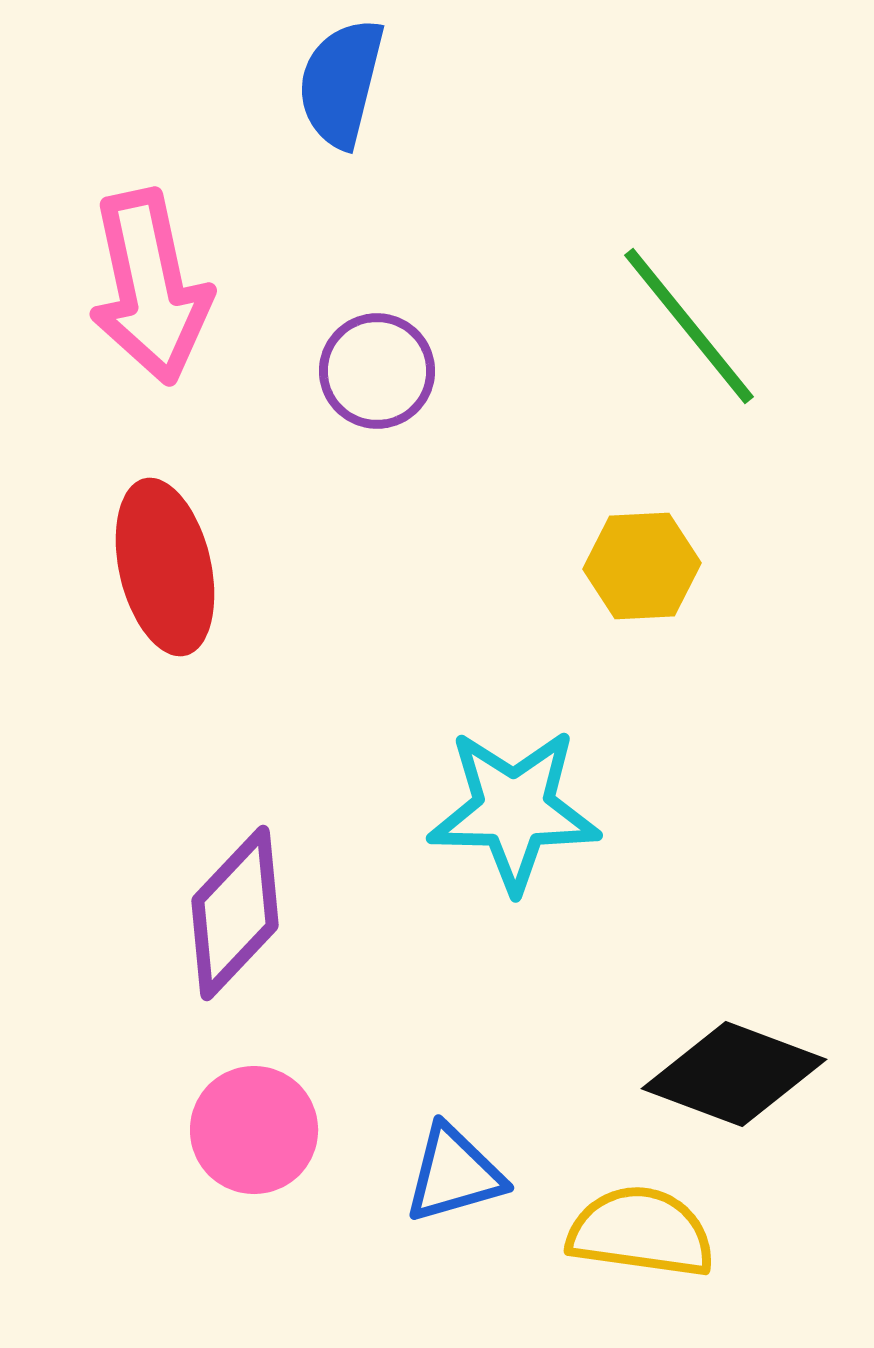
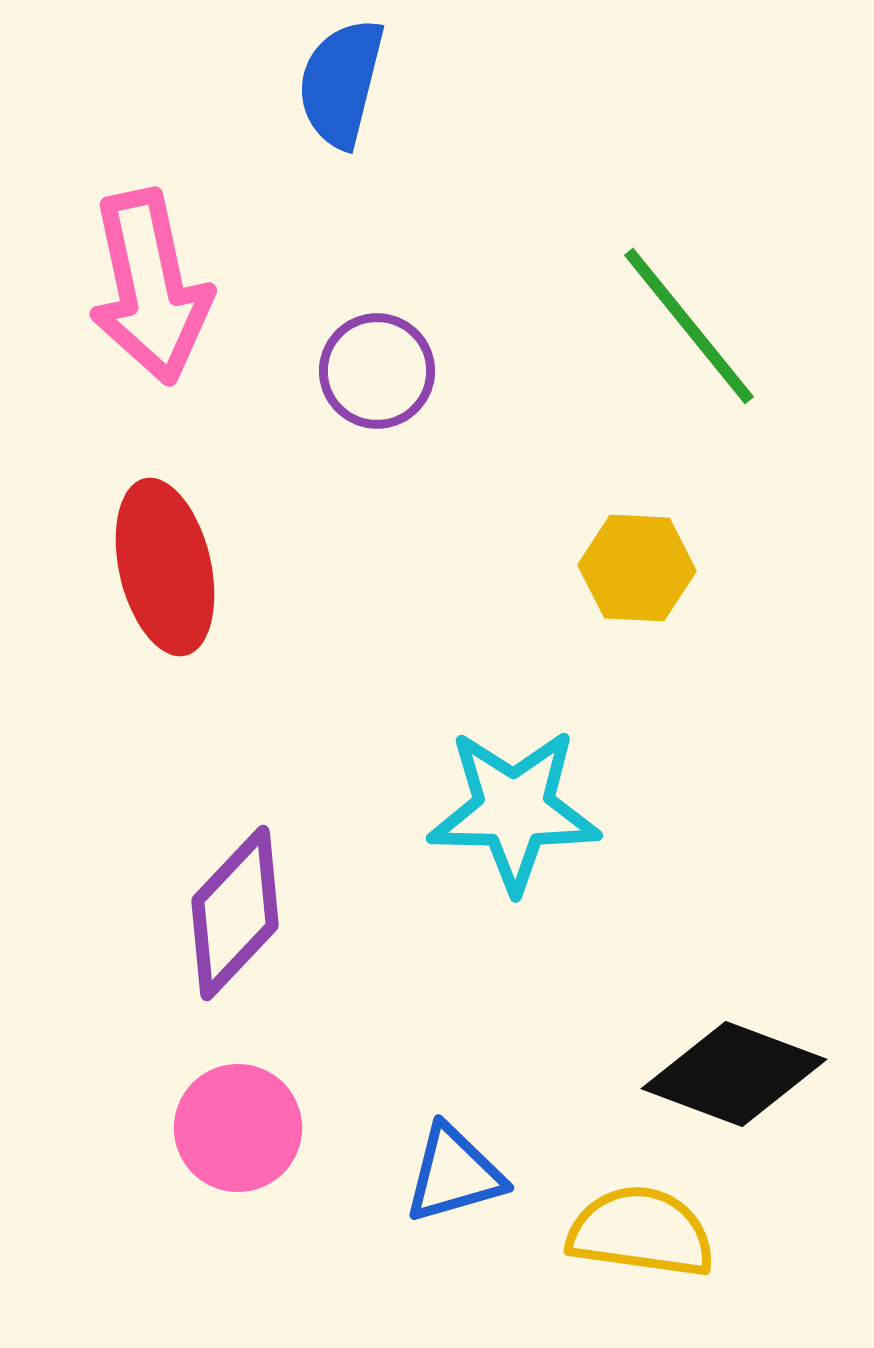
yellow hexagon: moved 5 px left, 2 px down; rotated 6 degrees clockwise
pink circle: moved 16 px left, 2 px up
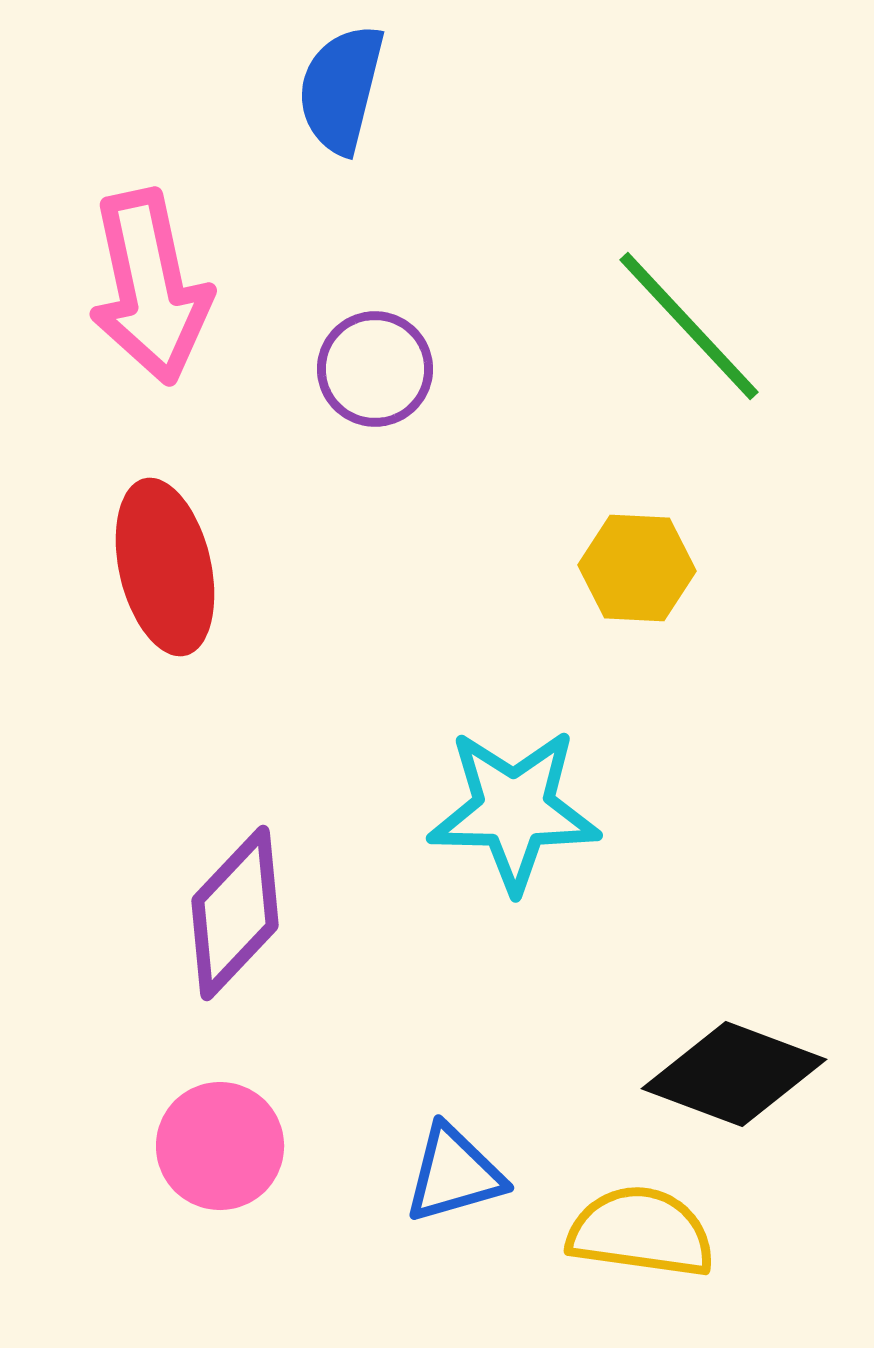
blue semicircle: moved 6 px down
green line: rotated 4 degrees counterclockwise
purple circle: moved 2 px left, 2 px up
pink circle: moved 18 px left, 18 px down
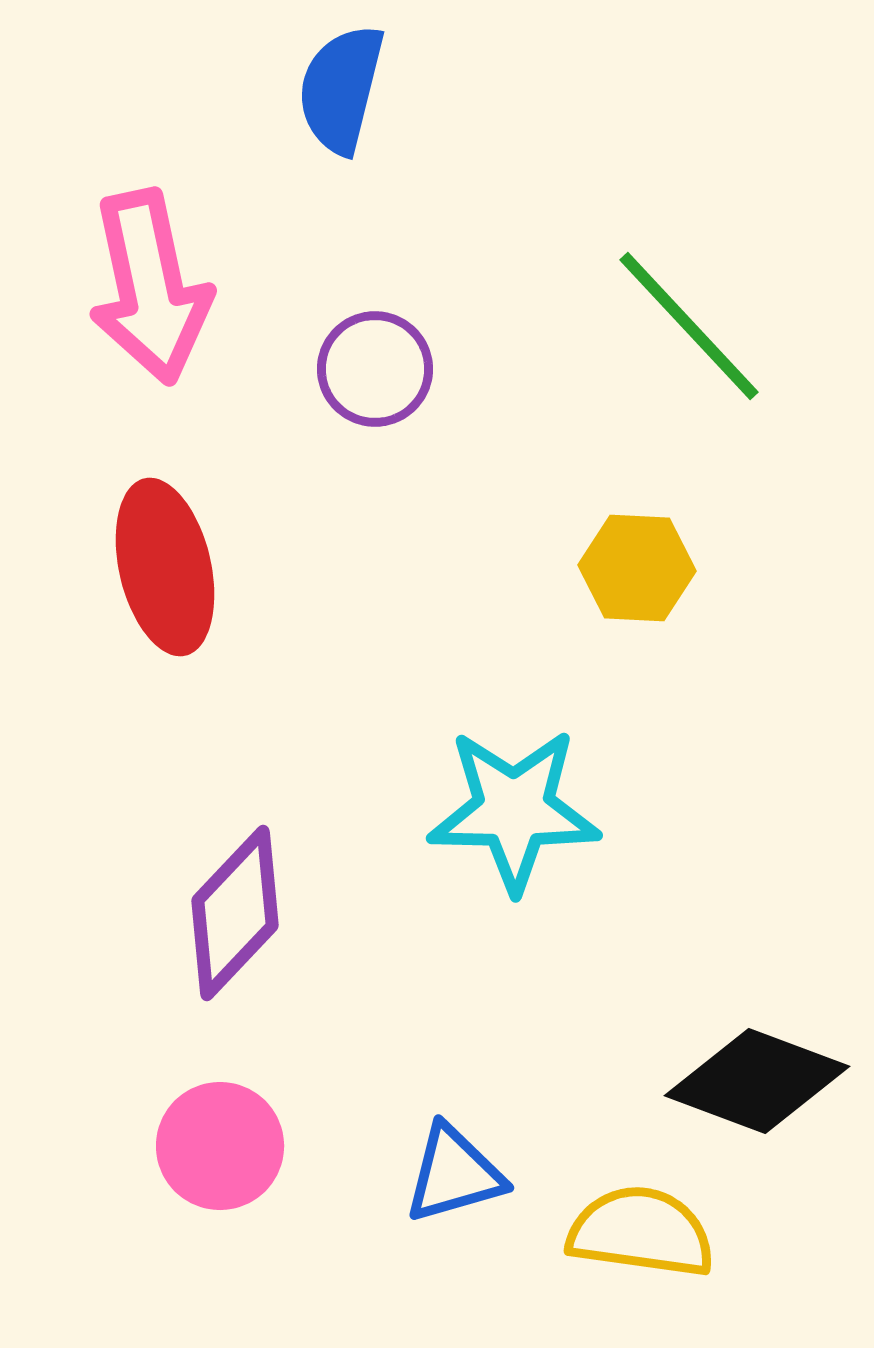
black diamond: moved 23 px right, 7 px down
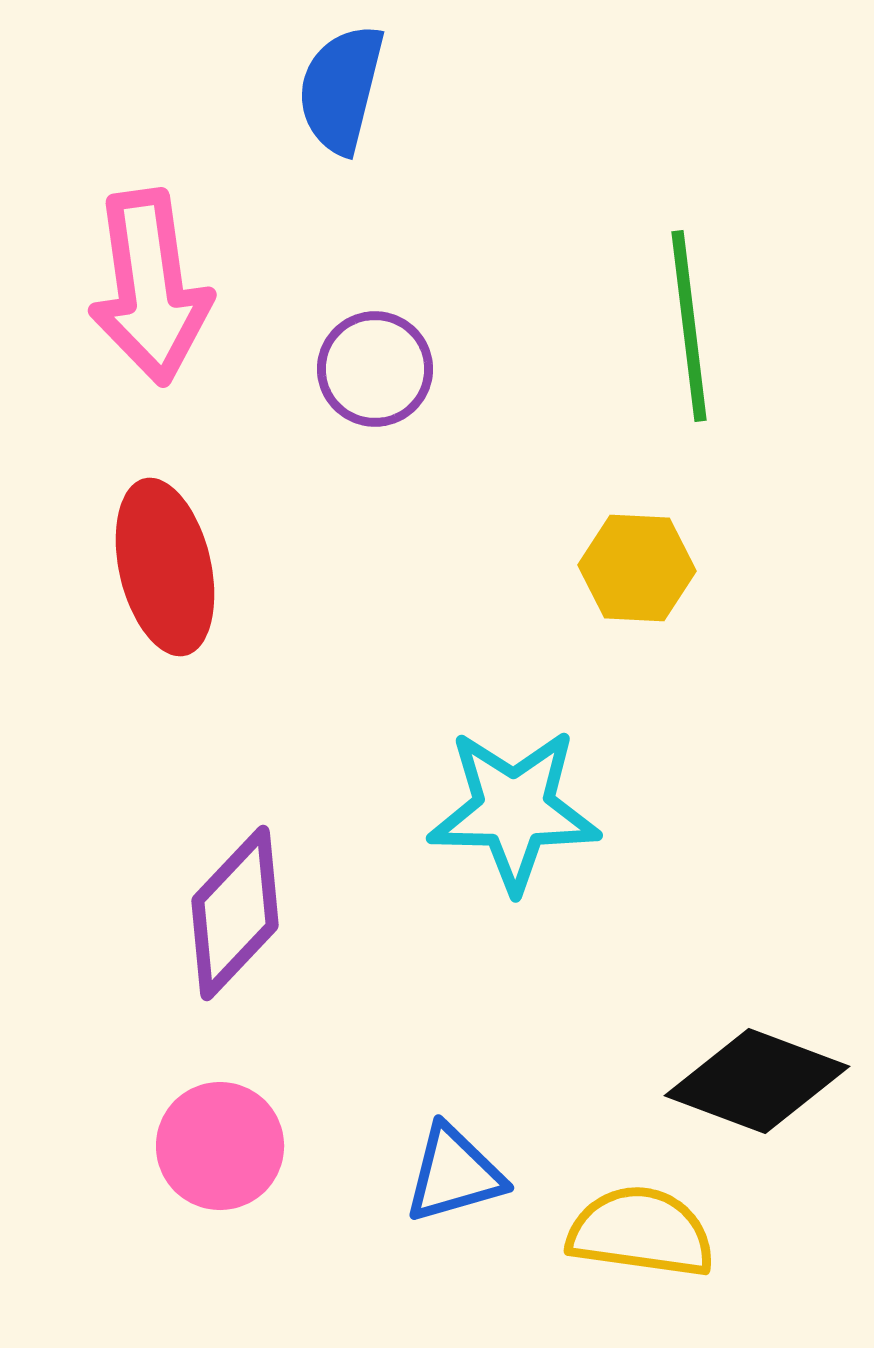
pink arrow: rotated 4 degrees clockwise
green line: rotated 36 degrees clockwise
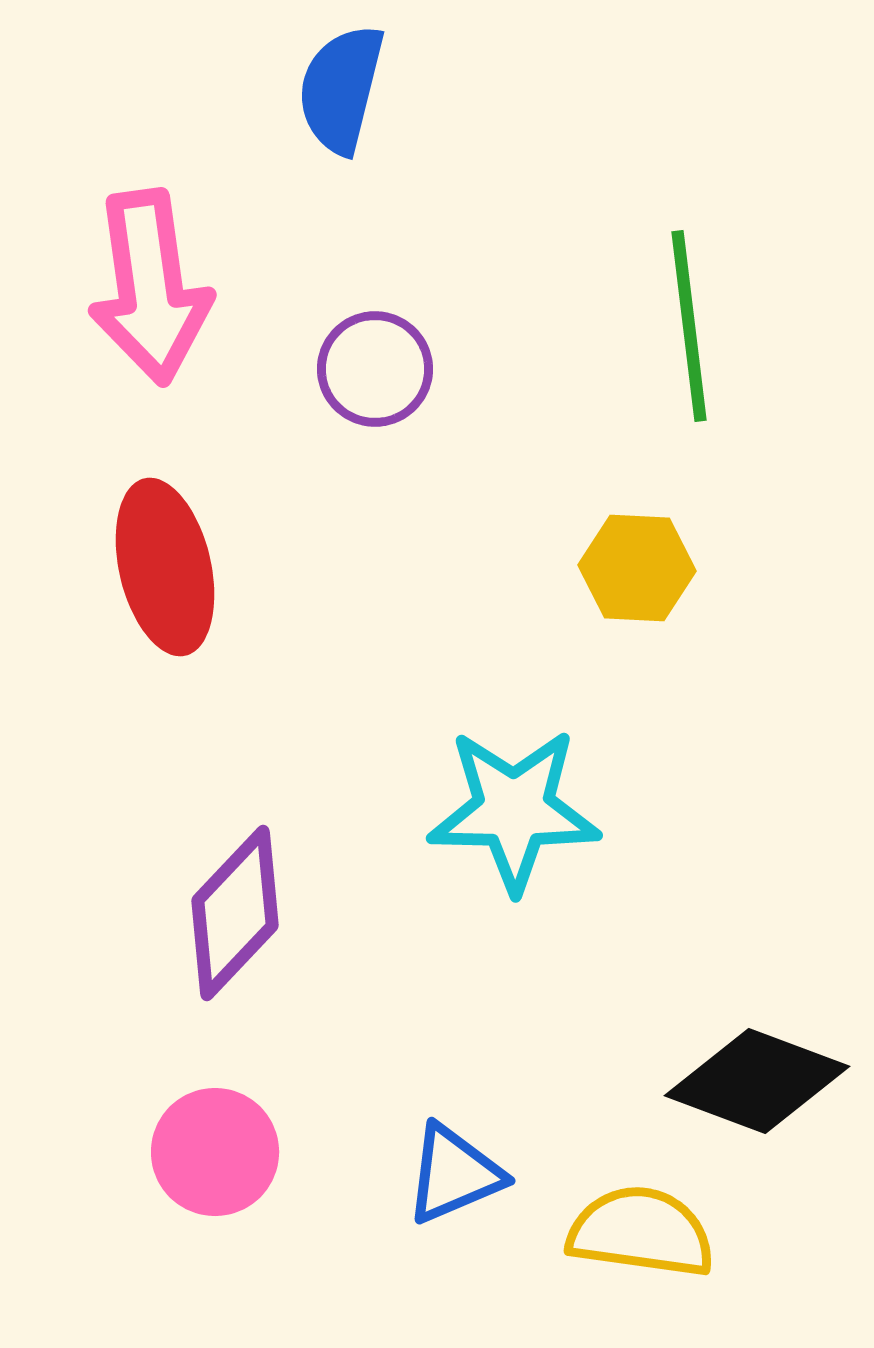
pink circle: moved 5 px left, 6 px down
blue triangle: rotated 7 degrees counterclockwise
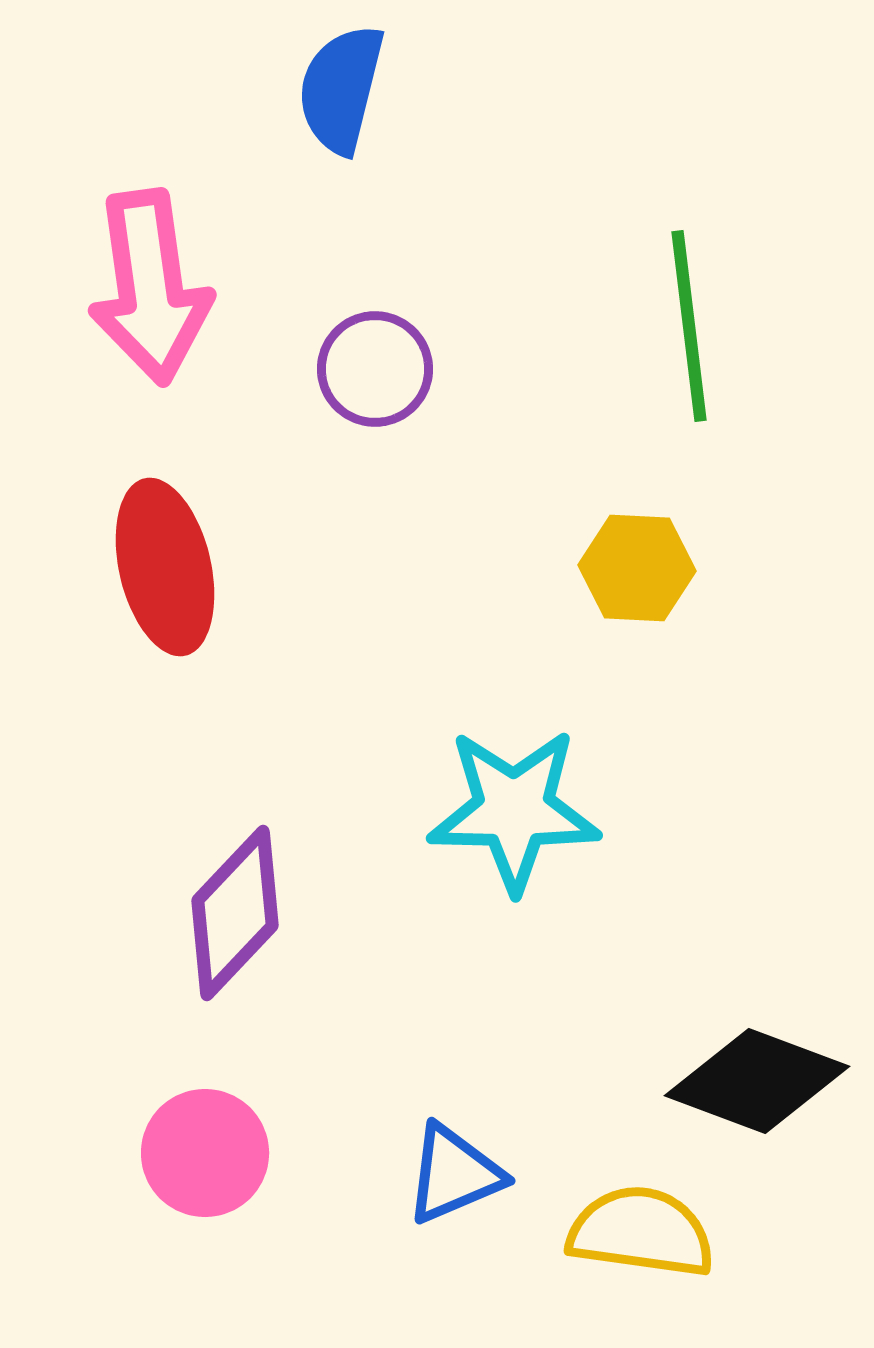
pink circle: moved 10 px left, 1 px down
